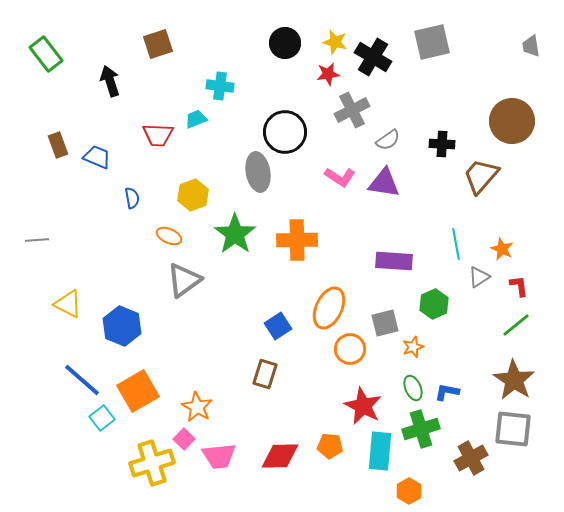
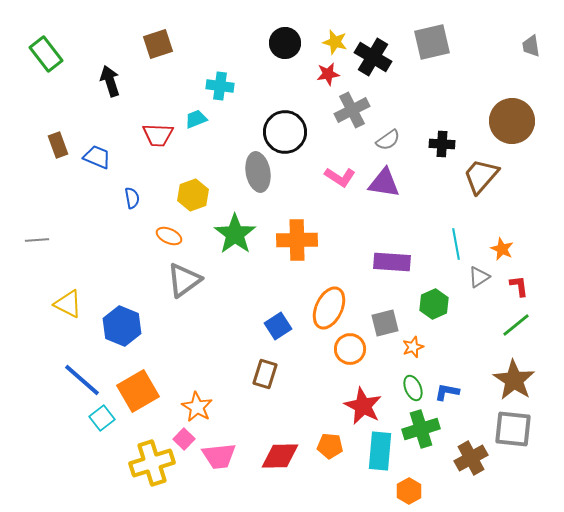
purple rectangle at (394, 261): moved 2 px left, 1 px down
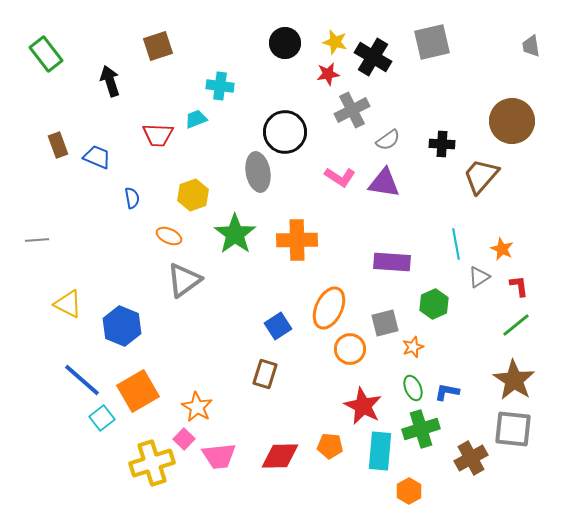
brown square at (158, 44): moved 2 px down
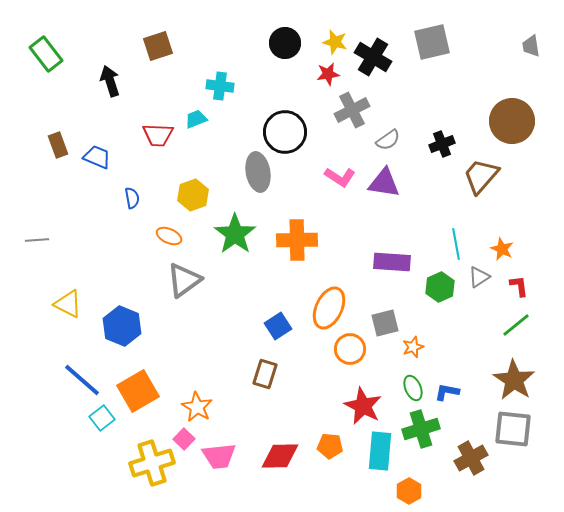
black cross at (442, 144): rotated 25 degrees counterclockwise
green hexagon at (434, 304): moved 6 px right, 17 px up
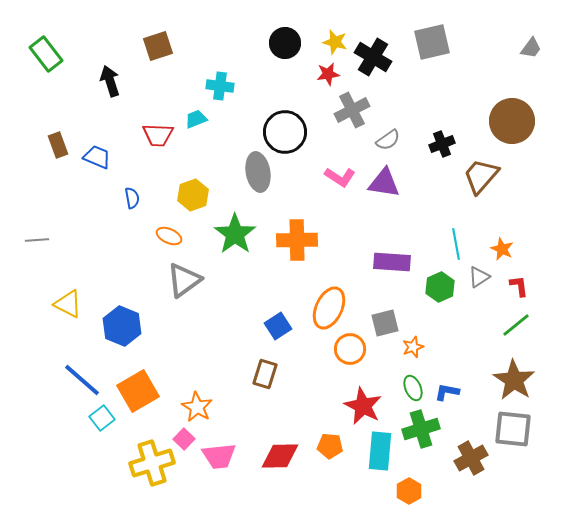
gray trapezoid at (531, 46): moved 2 px down; rotated 135 degrees counterclockwise
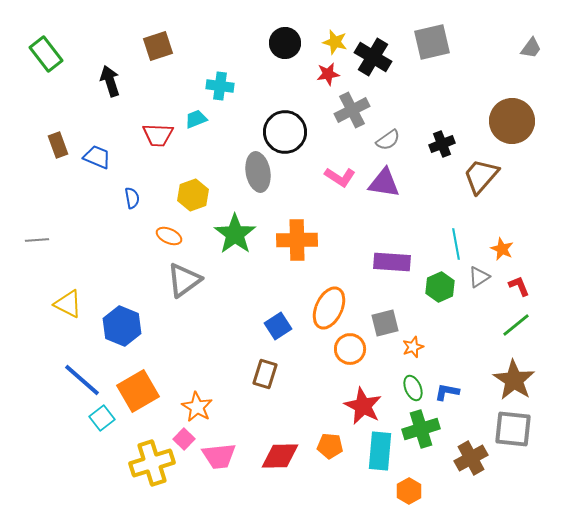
red L-shape at (519, 286): rotated 15 degrees counterclockwise
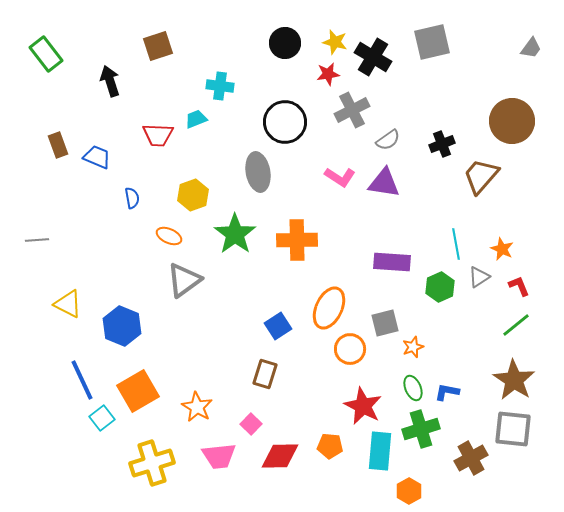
black circle at (285, 132): moved 10 px up
blue line at (82, 380): rotated 24 degrees clockwise
pink square at (184, 439): moved 67 px right, 15 px up
